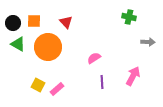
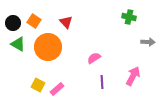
orange square: rotated 32 degrees clockwise
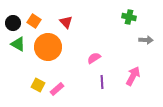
gray arrow: moved 2 px left, 2 px up
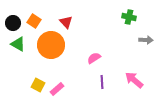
orange circle: moved 3 px right, 2 px up
pink arrow: moved 1 px right, 4 px down; rotated 78 degrees counterclockwise
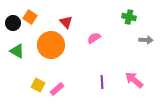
orange square: moved 4 px left, 4 px up
green triangle: moved 1 px left, 7 px down
pink semicircle: moved 20 px up
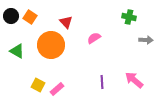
black circle: moved 2 px left, 7 px up
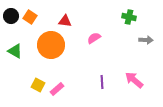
red triangle: moved 1 px left, 1 px up; rotated 40 degrees counterclockwise
green triangle: moved 2 px left
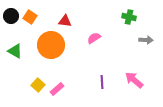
yellow square: rotated 16 degrees clockwise
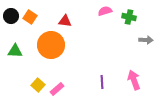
pink semicircle: moved 11 px right, 27 px up; rotated 16 degrees clockwise
green triangle: rotated 28 degrees counterclockwise
pink arrow: rotated 30 degrees clockwise
